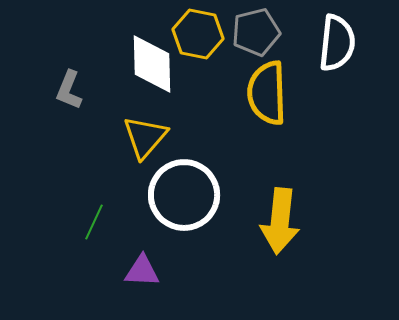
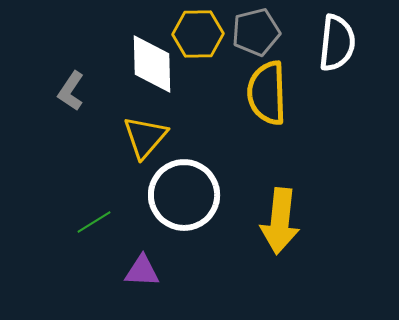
yellow hexagon: rotated 12 degrees counterclockwise
gray L-shape: moved 2 px right, 1 px down; rotated 12 degrees clockwise
green line: rotated 33 degrees clockwise
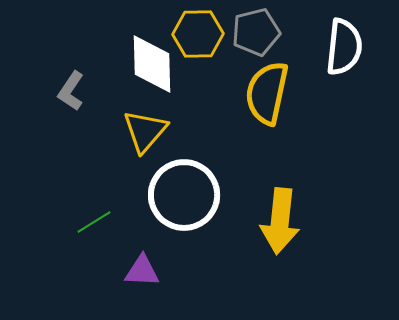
white semicircle: moved 7 px right, 4 px down
yellow semicircle: rotated 14 degrees clockwise
yellow triangle: moved 6 px up
